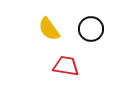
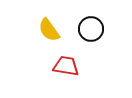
yellow semicircle: moved 1 px down
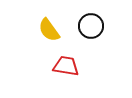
black circle: moved 3 px up
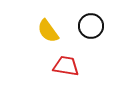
yellow semicircle: moved 1 px left, 1 px down
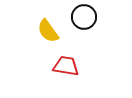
black circle: moved 7 px left, 9 px up
